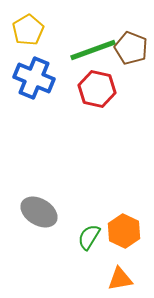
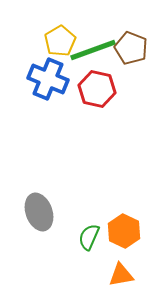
yellow pentagon: moved 32 px right, 11 px down
blue cross: moved 14 px right, 1 px down
gray ellipse: rotated 39 degrees clockwise
green semicircle: rotated 8 degrees counterclockwise
orange triangle: moved 1 px right, 4 px up
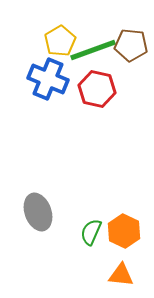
brown pentagon: moved 3 px up; rotated 16 degrees counterclockwise
gray ellipse: moved 1 px left
green semicircle: moved 2 px right, 5 px up
orange triangle: rotated 16 degrees clockwise
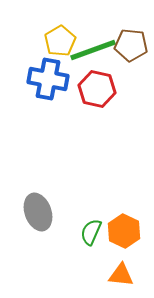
blue cross: rotated 12 degrees counterclockwise
